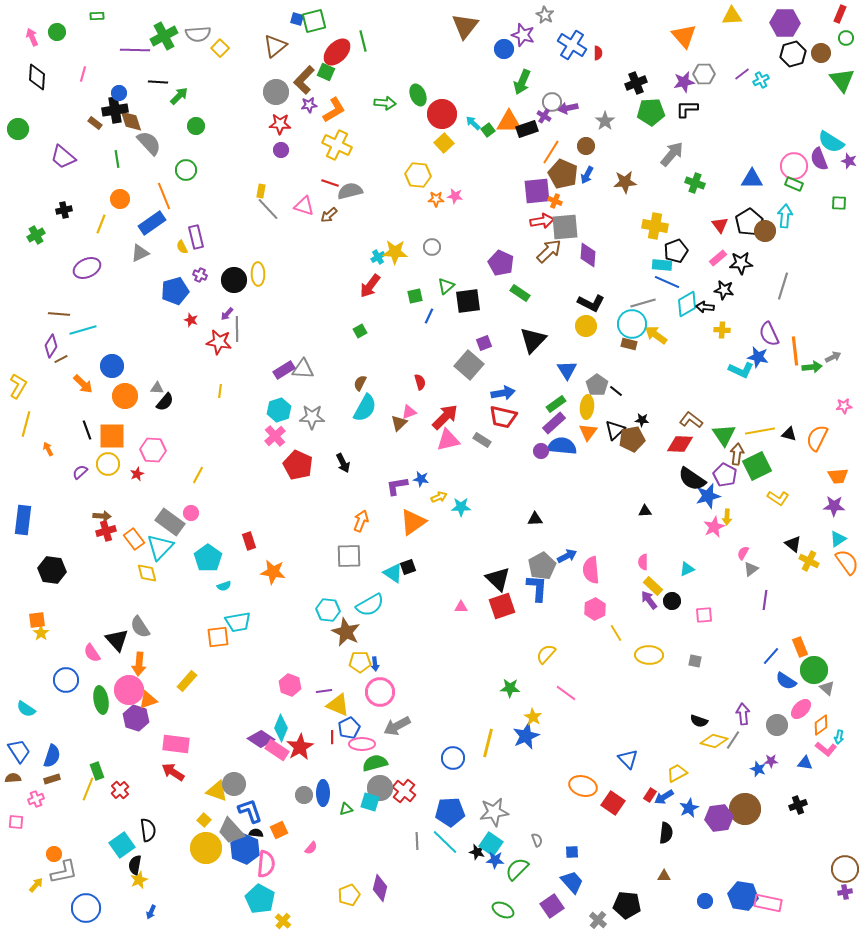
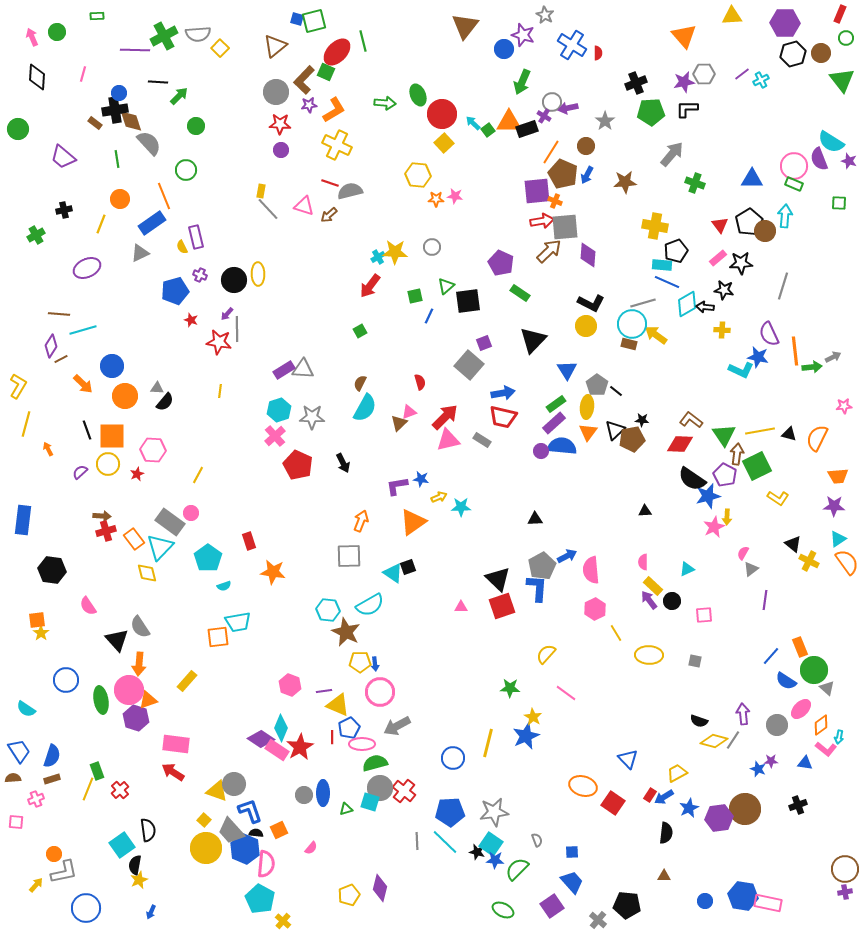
pink semicircle at (92, 653): moved 4 px left, 47 px up
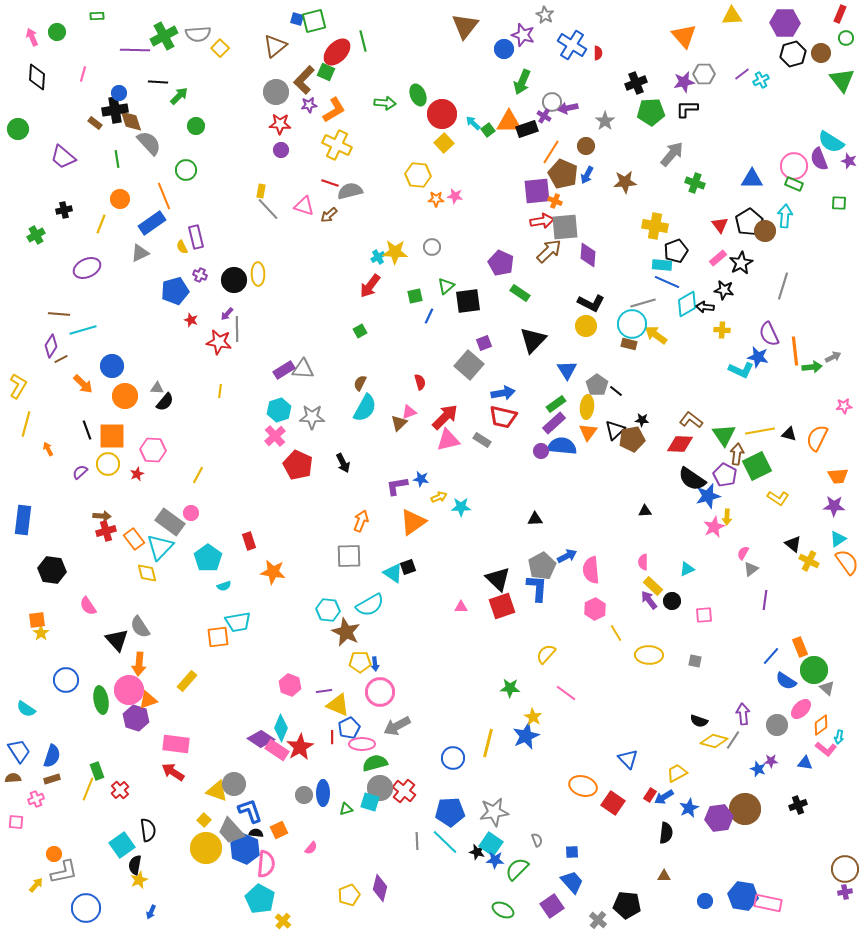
black star at (741, 263): rotated 25 degrees counterclockwise
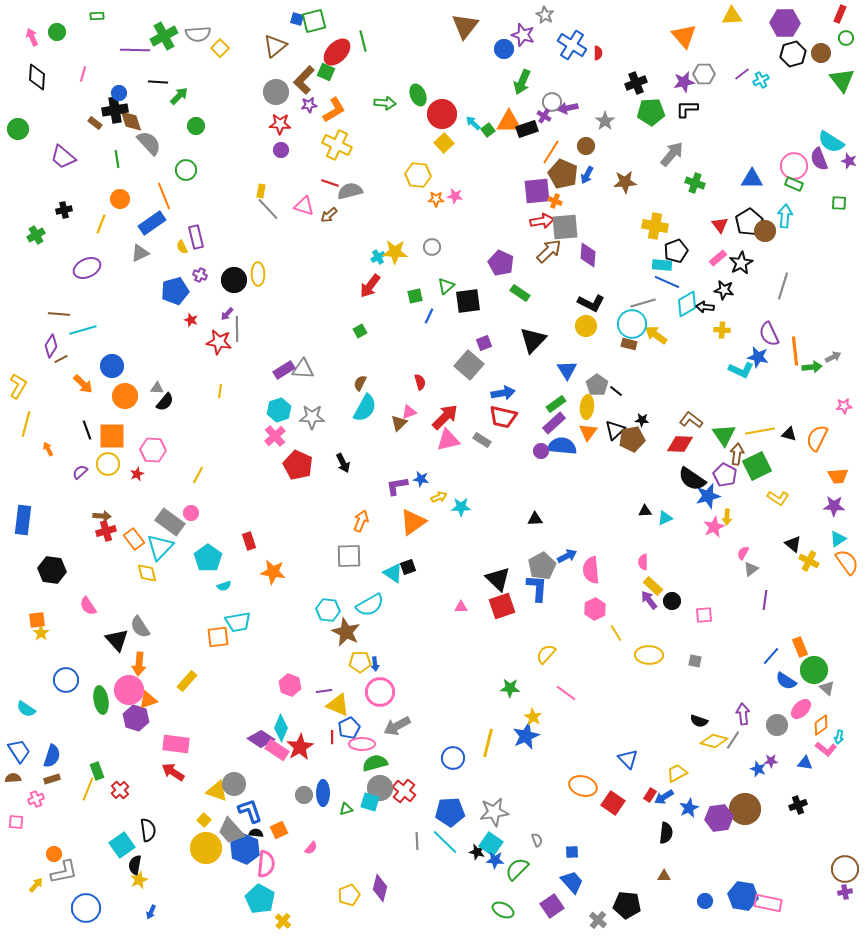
cyan triangle at (687, 569): moved 22 px left, 51 px up
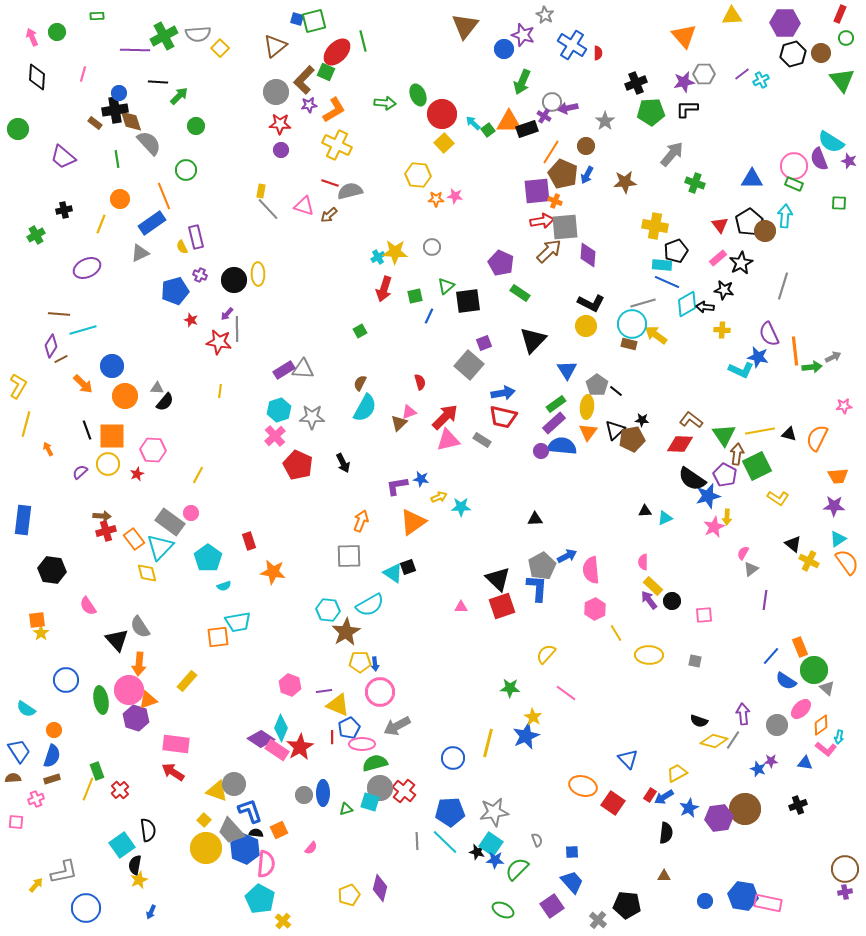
red arrow at (370, 286): moved 14 px right, 3 px down; rotated 20 degrees counterclockwise
brown star at (346, 632): rotated 16 degrees clockwise
orange circle at (54, 854): moved 124 px up
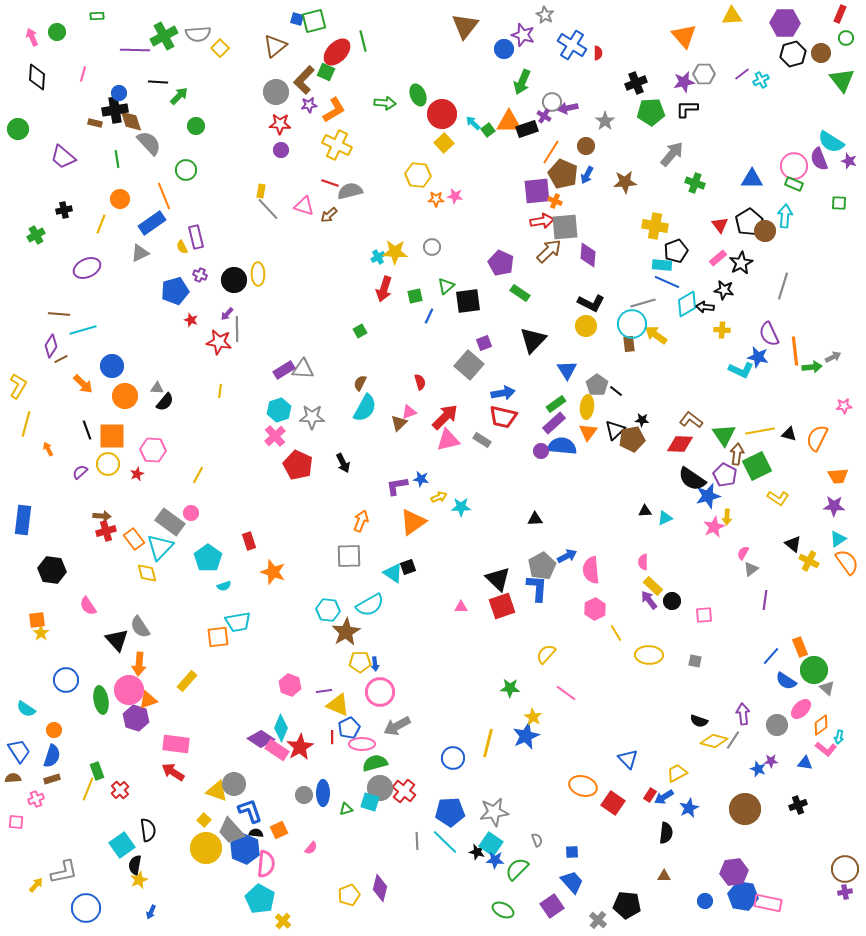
brown rectangle at (95, 123): rotated 24 degrees counterclockwise
brown rectangle at (629, 344): rotated 70 degrees clockwise
orange star at (273, 572): rotated 10 degrees clockwise
purple hexagon at (719, 818): moved 15 px right, 54 px down
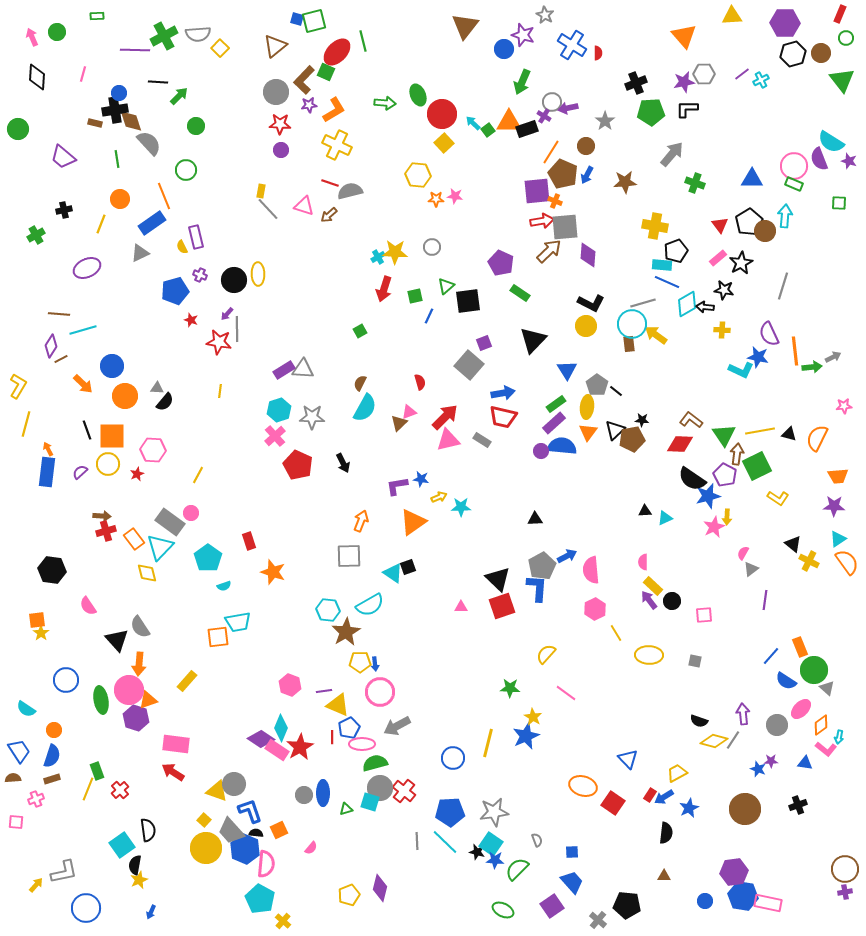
blue rectangle at (23, 520): moved 24 px right, 48 px up
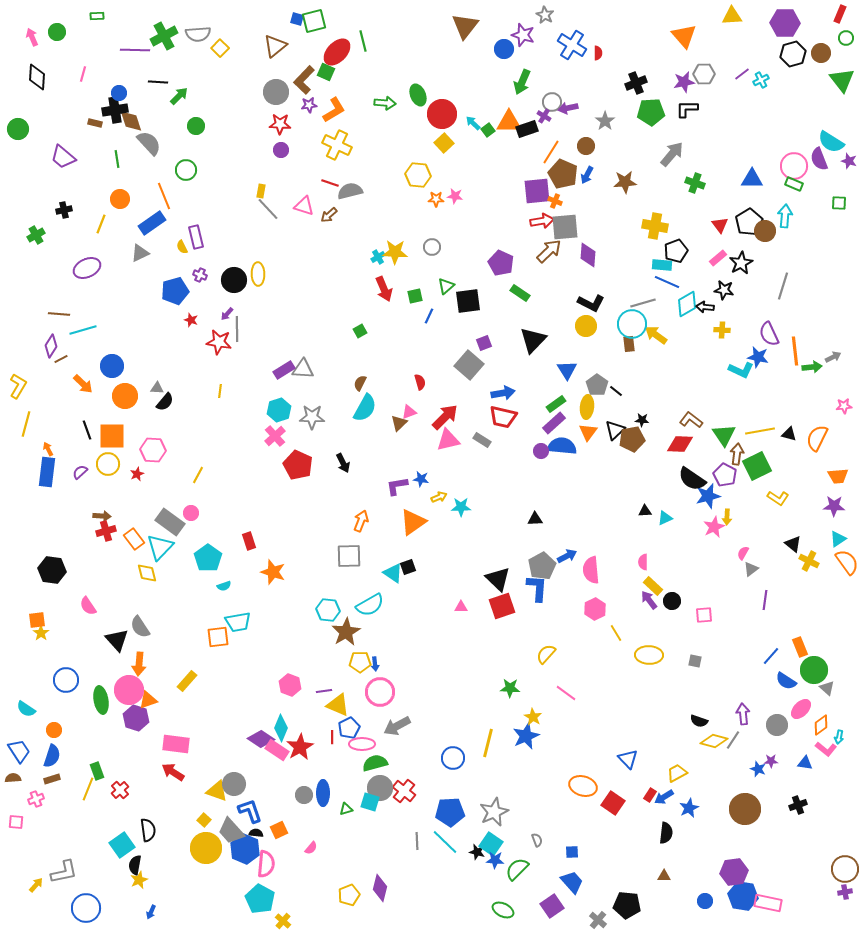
red arrow at (384, 289): rotated 40 degrees counterclockwise
gray star at (494, 812): rotated 16 degrees counterclockwise
